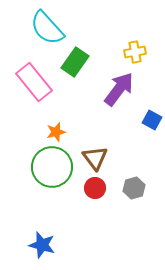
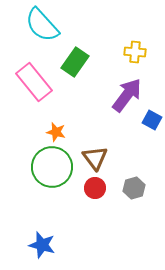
cyan semicircle: moved 5 px left, 3 px up
yellow cross: rotated 15 degrees clockwise
purple arrow: moved 8 px right, 6 px down
orange star: rotated 30 degrees clockwise
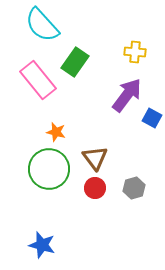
pink rectangle: moved 4 px right, 2 px up
blue square: moved 2 px up
green circle: moved 3 px left, 2 px down
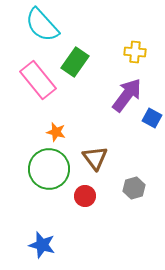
red circle: moved 10 px left, 8 px down
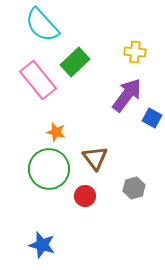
green rectangle: rotated 12 degrees clockwise
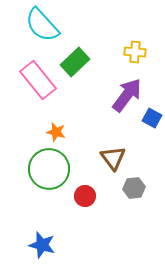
brown triangle: moved 18 px right
gray hexagon: rotated 10 degrees clockwise
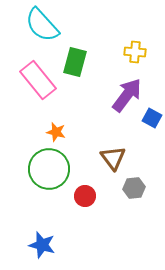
green rectangle: rotated 32 degrees counterclockwise
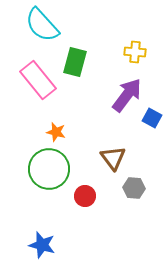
gray hexagon: rotated 10 degrees clockwise
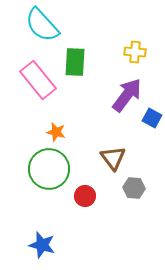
green rectangle: rotated 12 degrees counterclockwise
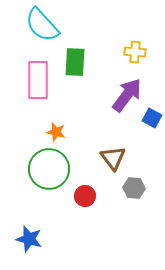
pink rectangle: rotated 39 degrees clockwise
blue star: moved 13 px left, 6 px up
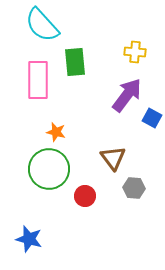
green rectangle: rotated 8 degrees counterclockwise
